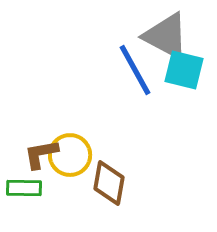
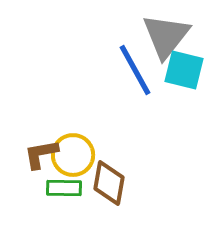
gray triangle: rotated 40 degrees clockwise
yellow circle: moved 3 px right
green rectangle: moved 40 px right
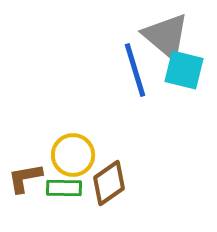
gray triangle: rotated 28 degrees counterclockwise
blue line: rotated 12 degrees clockwise
brown L-shape: moved 16 px left, 24 px down
brown diamond: rotated 45 degrees clockwise
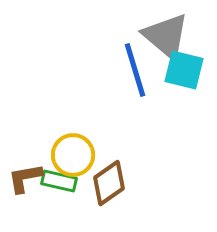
green rectangle: moved 5 px left, 7 px up; rotated 12 degrees clockwise
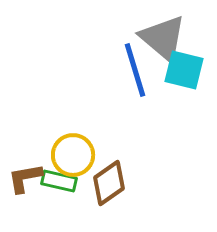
gray triangle: moved 3 px left, 2 px down
